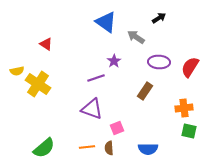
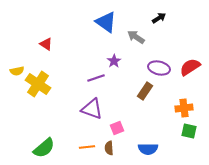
purple ellipse: moved 6 px down; rotated 10 degrees clockwise
red semicircle: rotated 25 degrees clockwise
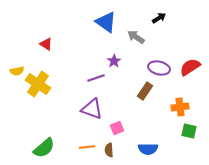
orange cross: moved 4 px left, 1 px up
brown semicircle: moved 2 px down
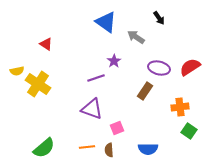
black arrow: rotated 88 degrees clockwise
green square: rotated 21 degrees clockwise
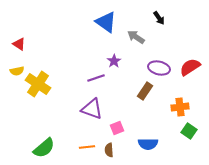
red triangle: moved 27 px left
blue semicircle: moved 5 px up
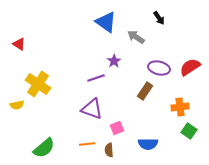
yellow semicircle: moved 34 px down
orange line: moved 3 px up
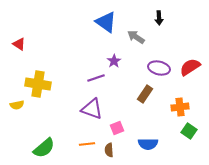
black arrow: rotated 32 degrees clockwise
yellow cross: rotated 25 degrees counterclockwise
brown rectangle: moved 3 px down
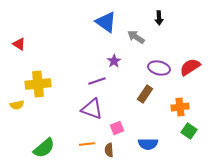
purple line: moved 1 px right, 3 px down
yellow cross: rotated 15 degrees counterclockwise
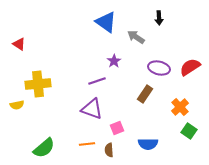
orange cross: rotated 36 degrees counterclockwise
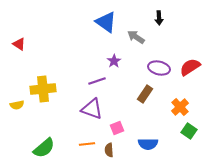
yellow cross: moved 5 px right, 5 px down
